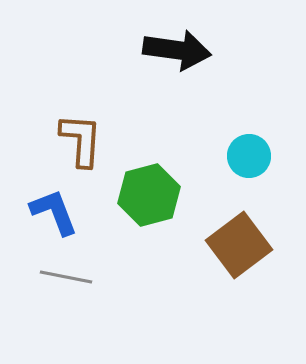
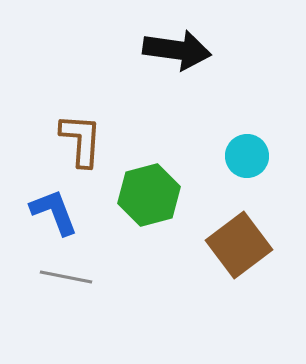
cyan circle: moved 2 px left
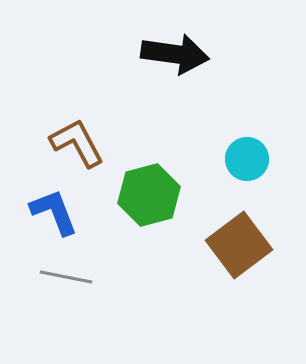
black arrow: moved 2 px left, 4 px down
brown L-shape: moved 4 px left, 3 px down; rotated 32 degrees counterclockwise
cyan circle: moved 3 px down
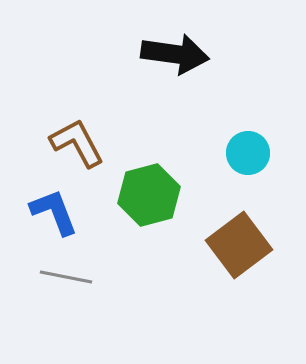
cyan circle: moved 1 px right, 6 px up
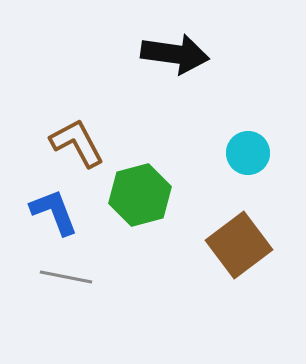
green hexagon: moved 9 px left
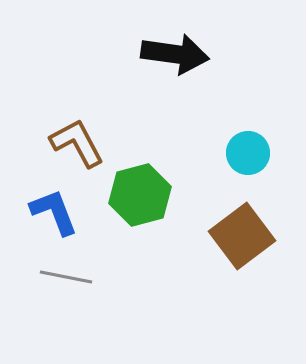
brown square: moved 3 px right, 9 px up
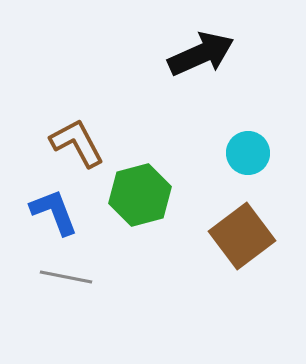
black arrow: moved 26 px right; rotated 32 degrees counterclockwise
